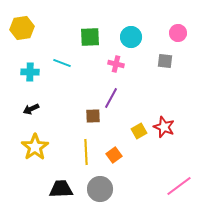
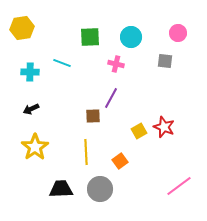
orange square: moved 6 px right, 6 px down
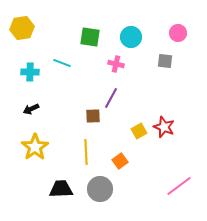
green square: rotated 10 degrees clockwise
